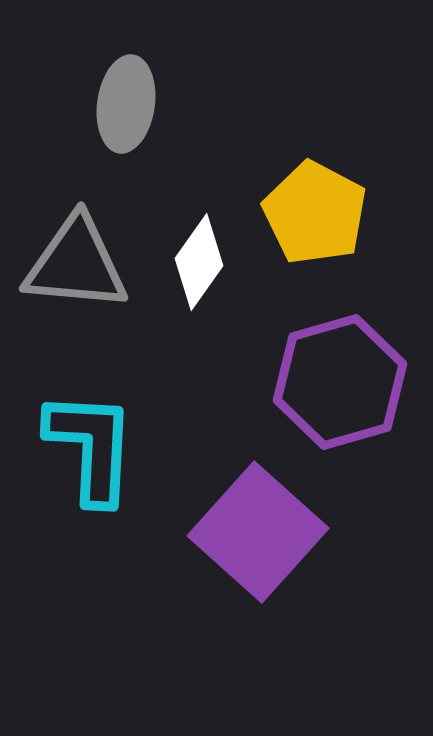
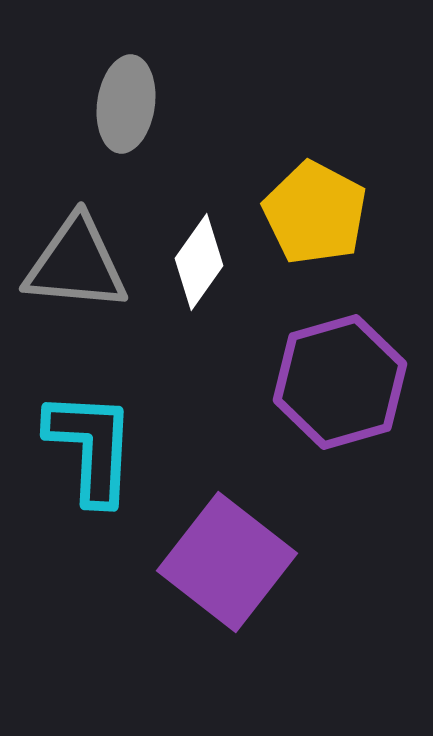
purple square: moved 31 px left, 30 px down; rotated 4 degrees counterclockwise
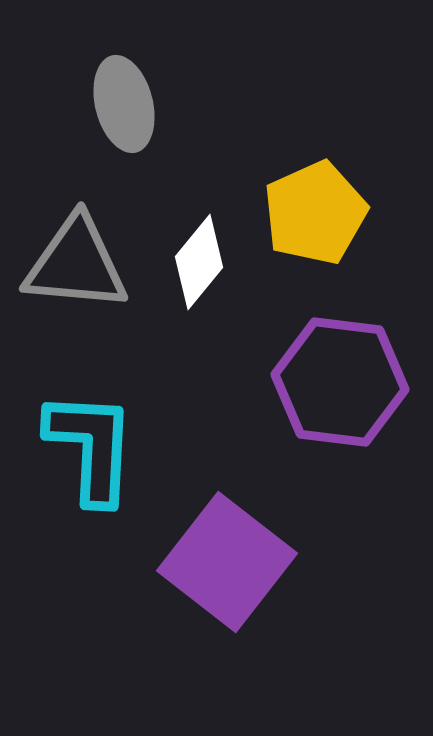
gray ellipse: moved 2 px left; rotated 22 degrees counterclockwise
yellow pentagon: rotated 20 degrees clockwise
white diamond: rotated 4 degrees clockwise
purple hexagon: rotated 23 degrees clockwise
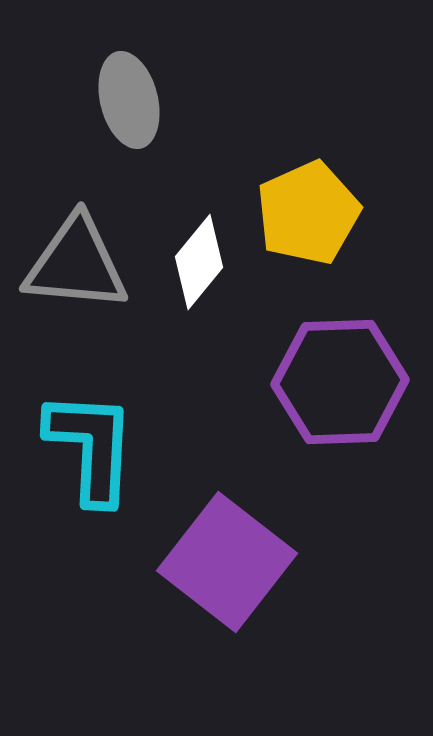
gray ellipse: moved 5 px right, 4 px up
yellow pentagon: moved 7 px left
purple hexagon: rotated 9 degrees counterclockwise
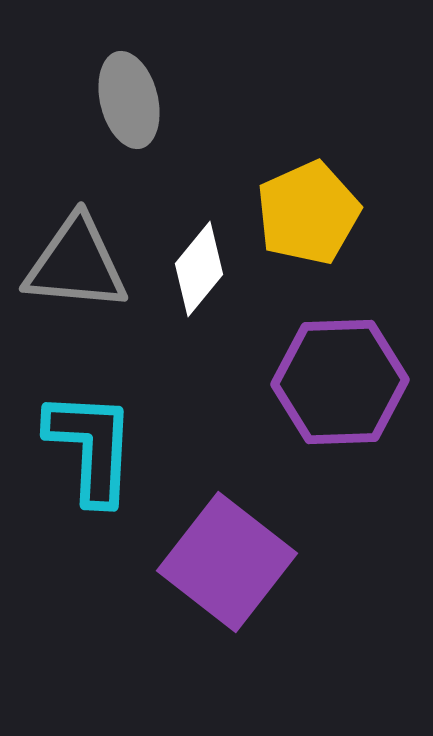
white diamond: moved 7 px down
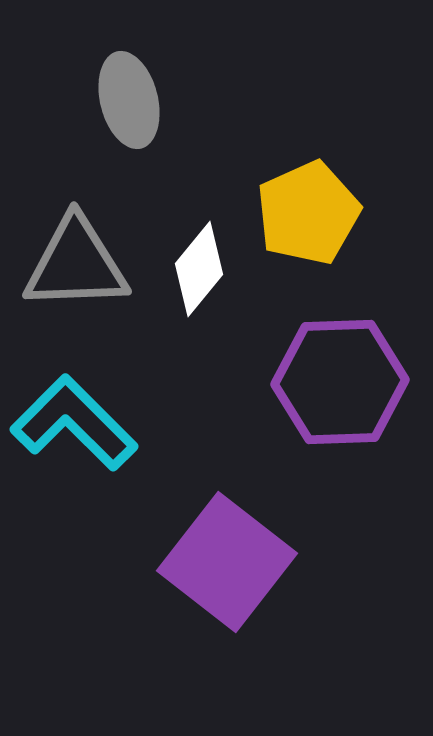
gray triangle: rotated 7 degrees counterclockwise
cyan L-shape: moved 17 px left, 24 px up; rotated 48 degrees counterclockwise
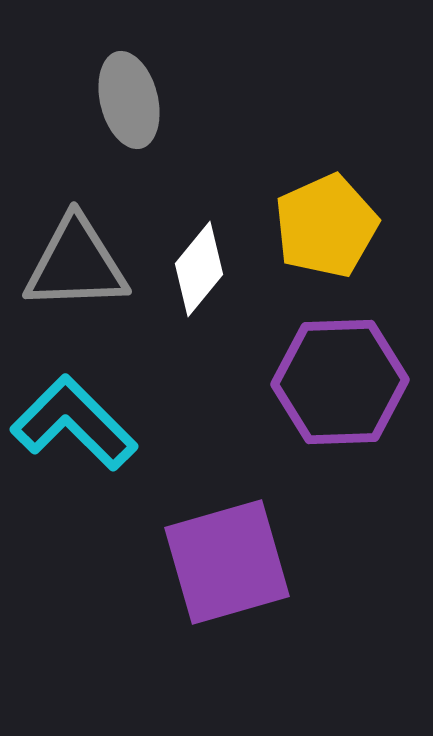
yellow pentagon: moved 18 px right, 13 px down
purple square: rotated 36 degrees clockwise
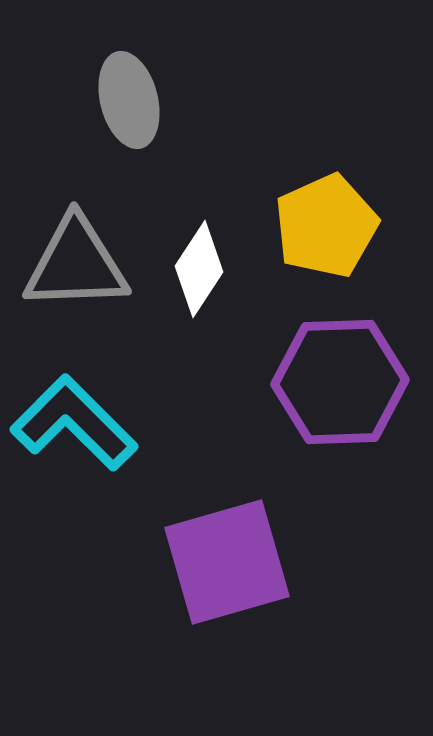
white diamond: rotated 6 degrees counterclockwise
